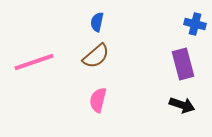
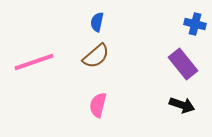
purple rectangle: rotated 24 degrees counterclockwise
pink semicircle: moved 5 px down
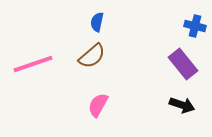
blue cross: moved 2 px down
brown semicircle: moved 4 px left
pink line: moved 1 px left, 2 px down
pink semicircle: rotated 15 degrees clockwise
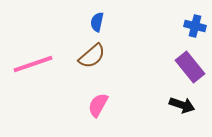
purple rectangle: moved 7 px right, 3 px down
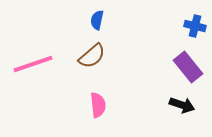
blue semicircle: moved 2 px up
purple rectangle: moved 2 px left
pink semicircle: rotated 145 degrees clockwise
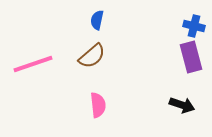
blue cross: moved 1 px left
purple rectangle: moved 3 px right, 10 px up; rotated 24 degrees clockwise
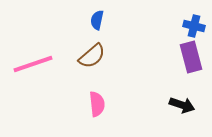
pink semicircle: moved 1 px left, 1 px up
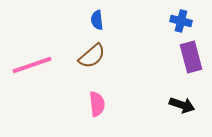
blue semicircle: rotated 18 degrees counterclockwise
blue cross: moved 13 px left, 5 px up
pink line: moved 1 px left, 1 px down
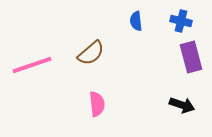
blue semicircle: moved 39 px right, 1 px down
brown semicircle: moved 1 px left, 3 px up
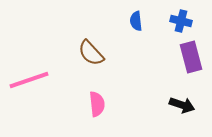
brown semicircle: rotated 88 degrees clockwise
pink line: moved 3 px left, 15 px down
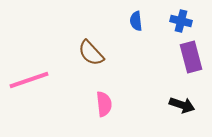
pink semicircle: moved 7 px right
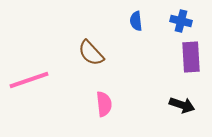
purple rectangle: rotated 12 degrees clockwise
